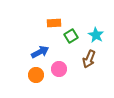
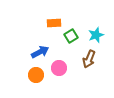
cyan star: rotated 21 degrees clockwise
pink circle: moved 1 px up
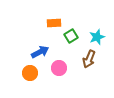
cyan star: moved 1 px right, 2 px down
orange circle: moved 6 px left, 2 px up
